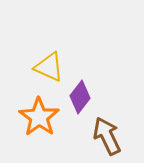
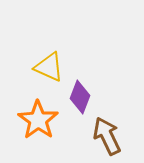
purple diamond: rotated 16 degrees counterclockwise
orange star: moved 1 px left, 3 px down
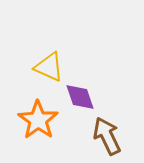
purple diamond: rotated 40 degrees counterclockwise
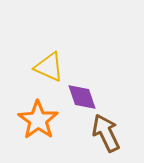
purple diamond: moved 2 px right
brown arrow: moved 1 px left, 3 px up
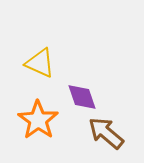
yellow triangle: moved 9 px left, 4 px up
brown arrow: rotated 24 degrees counterclockwise
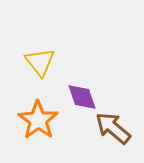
yellow triangle: moved 1 px up; rotated 28 degrees clockwise
brown arrow: moved 7 px right, 5 px up
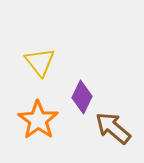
purple diamond: rotated 44 degrees clockwise
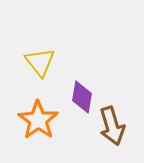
purple diamond: rotated 16 degrees counterclockwise
brown arrow: moved 1 px left, 2 px up; rotated 147 degrees counterclockwise
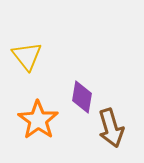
yellow triangle: moved 13 px left, 6 px up
brown arrow: moved 1 px left, 2 px down
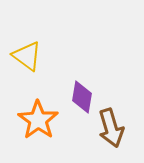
yellow triangle: rotated 16 degrees counterclockwise
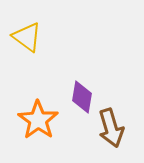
yellow triangle: moved 19 px up
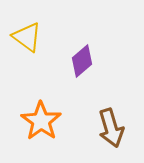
purple diamond: moved 36 px up; rotated 40 degrees clockwise
orange star: moved 3 px right, 1 px down
